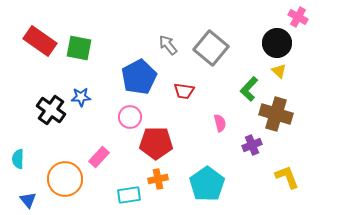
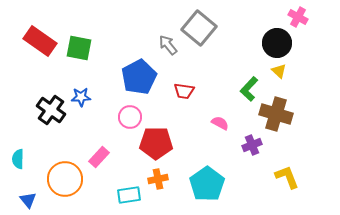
gray square: moved 12 px left, 20 px up
pink semicircle: rotated 48 degrees counterclockwise
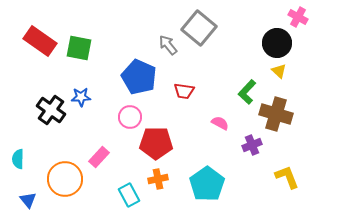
blue pentagon: rotated 20 degrees counterclockwise
green L-shape: moved 2 px left, 3 px down
cyan rectangle: rotated 70 degrees clockwise
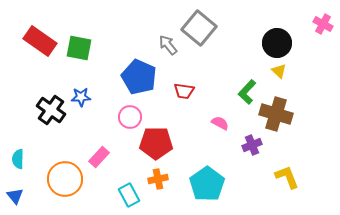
pink cross: moved 25 px right, 7 px down
blue triangle: moved 13 px left, 4 px up
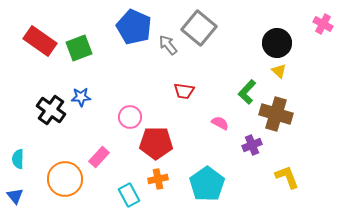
green square: rotated 32 degrees counterclockwise
blue pentagon: moved 5 px left, 50 px up
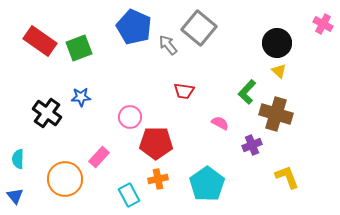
black cross: moved 4 px left, 3 px down
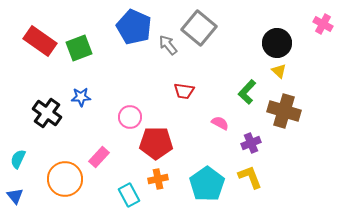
brown cross: moved 8 px right, 3 px up
purple cross: moved 1 px left, 2 px up
cyan semicircle: rotated 24 degrees clockwise
yellow L-shape: moved 37 px left
